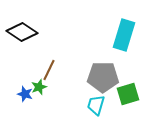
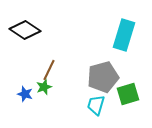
black diamond: moved 3 px right, 2 px up
gray pentagon: rotated 16 degrees counterclockwise
green star: moved 5 px right
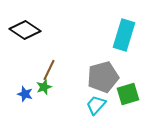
cyan trapezoid: rotated 25 degrees clockwise
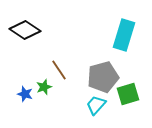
brown line: moved 10 px right; rotated 60 degrees counterclockwise
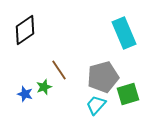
black diamond: rotated 68 degrees counterclockwise
cyan rectangle: moved 2 px up; rotated 40 degrees counterclockwise
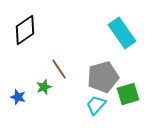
cyan rectangle: moved 2 px left; rotated 12 degrees counterclockwise
brown line: moved 1 px up
blue star: moved 7 px left, 3 px down
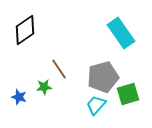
cyan rectangle: moved 1 px left
green star: rotated 14 degrees clockwise
blue star: moved 1 px right
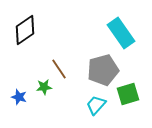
gray pentagon: moved 7 px up
